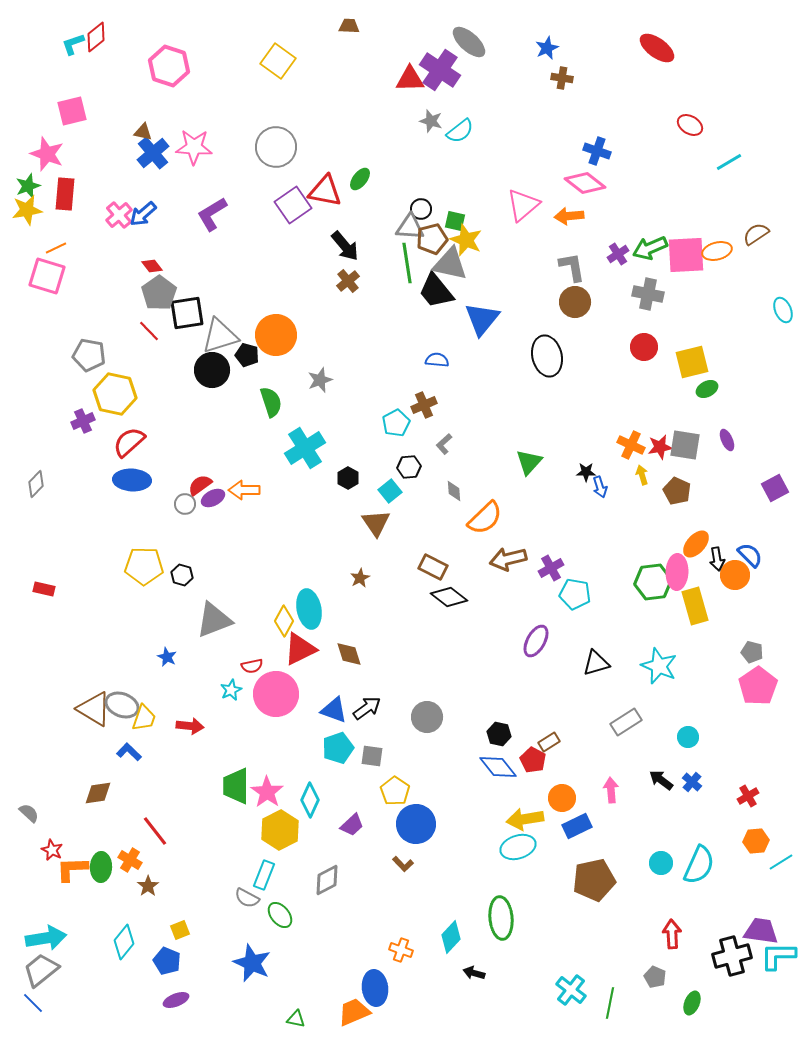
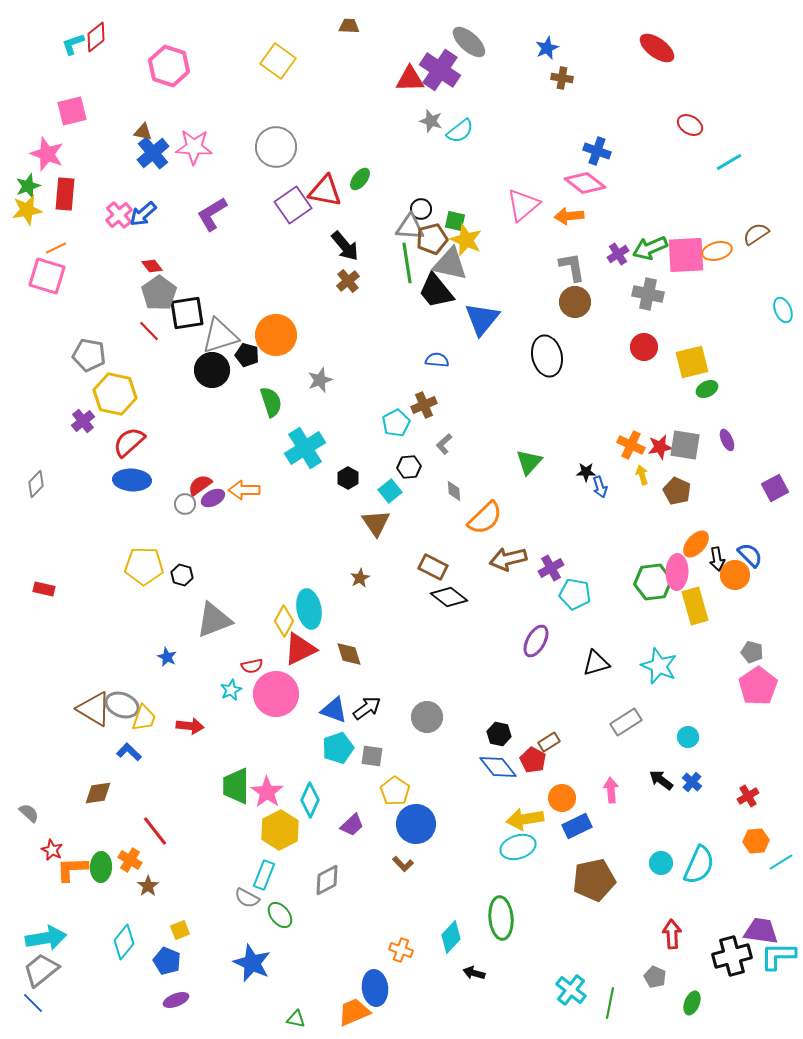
purple cross at (83, 421): rotated 15 degrees counterclockwise
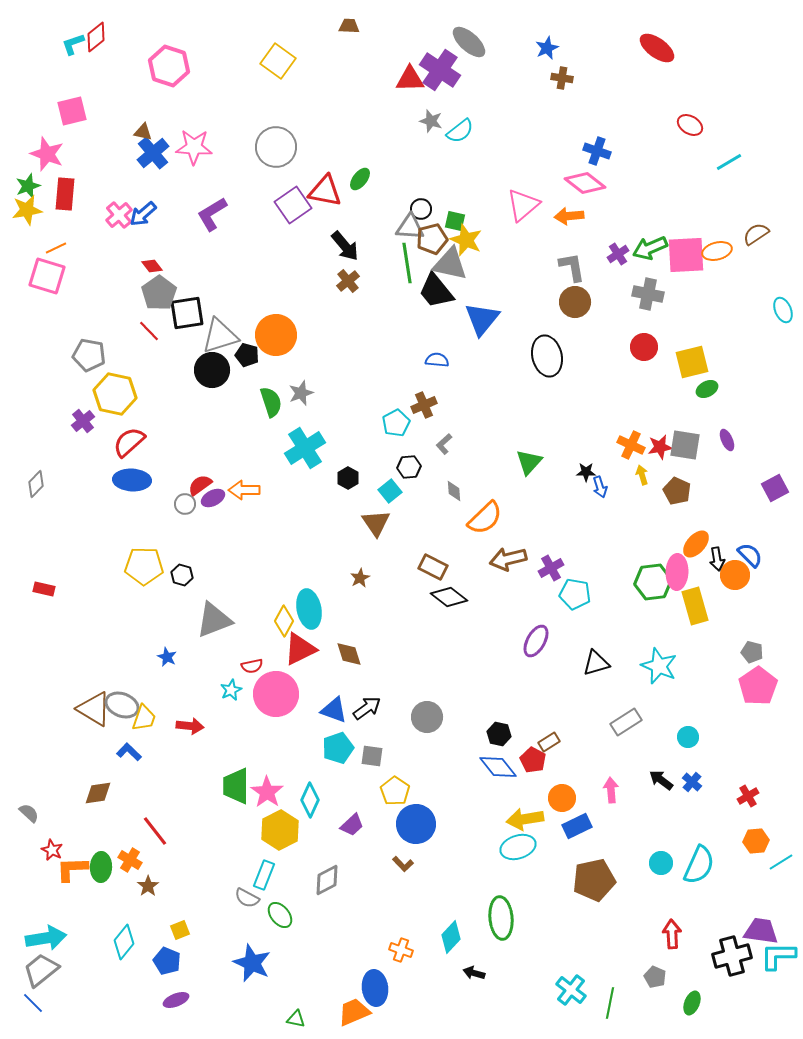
gray star at (320, 380): moved 19 px left, 13 px down
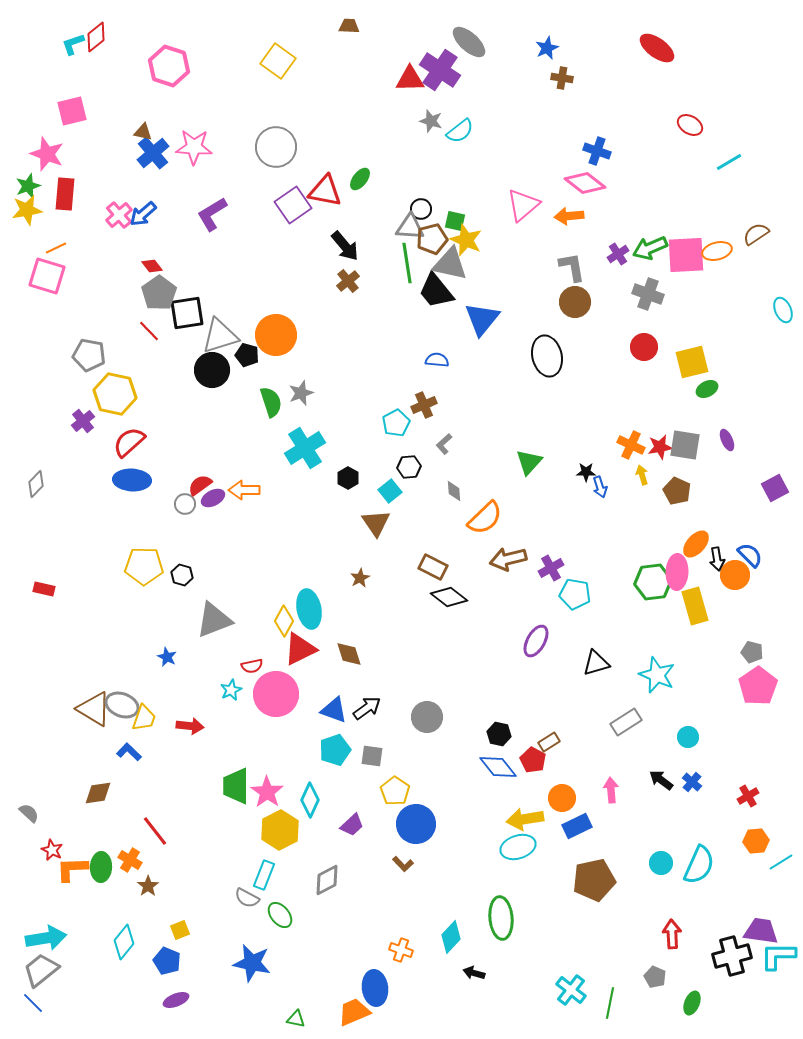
gray cross at (648, 294): rotated 8 degrees clockwise
cyan star at (659, 666): moved 2 px left, 9 px down
cyan pentagon at (338, 748): moved 3 px left, 2 px down
blue star at (252, 963): rotated 12 degrees counterclockwise
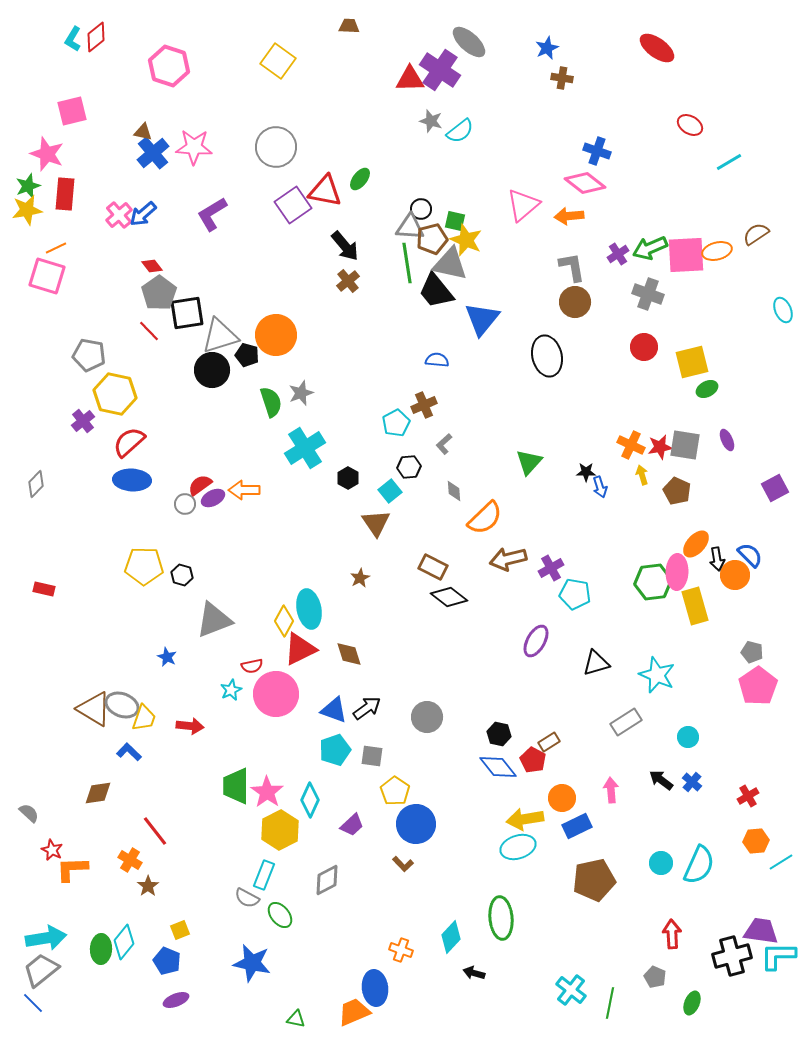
cyan L-shape at (73, 44): moved 5 px up; rotated 40 degrees counterclockwise
green ellipse at (101, 867): moved 82 px down
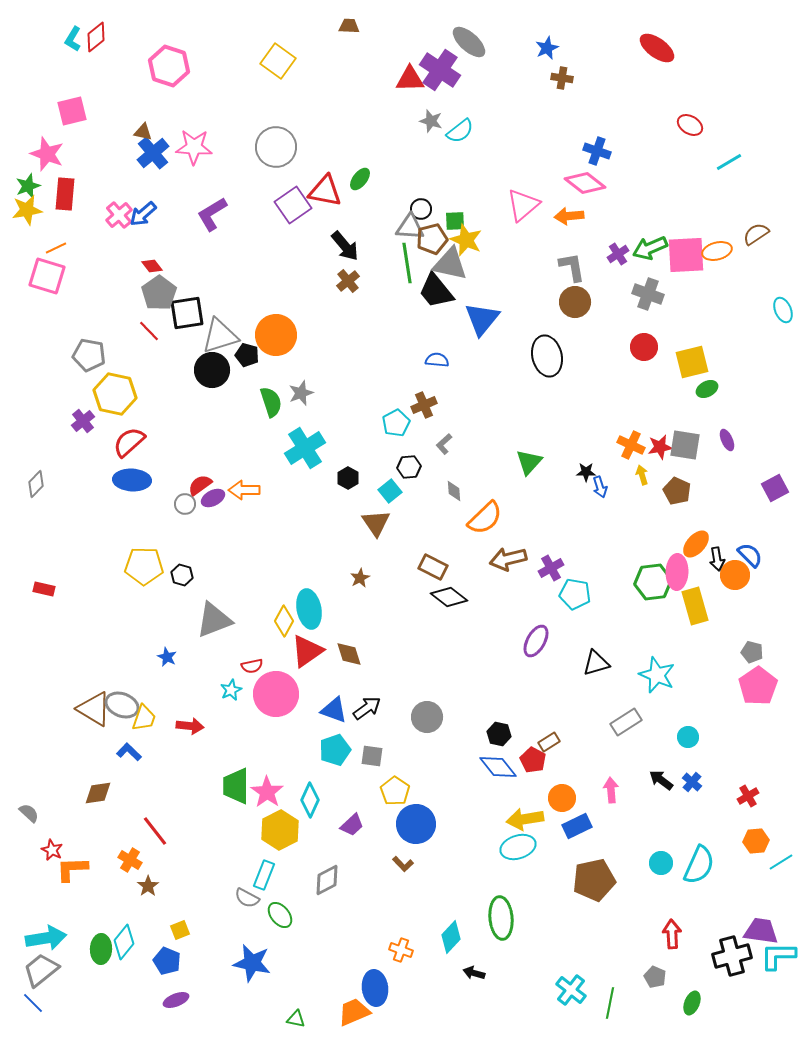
green square at (455, 221): rotated 15 degrees counterclockwise
red triangle at (300, 649): moved 7 px right, 2 px down; rotated 9 degrees counterclockwise
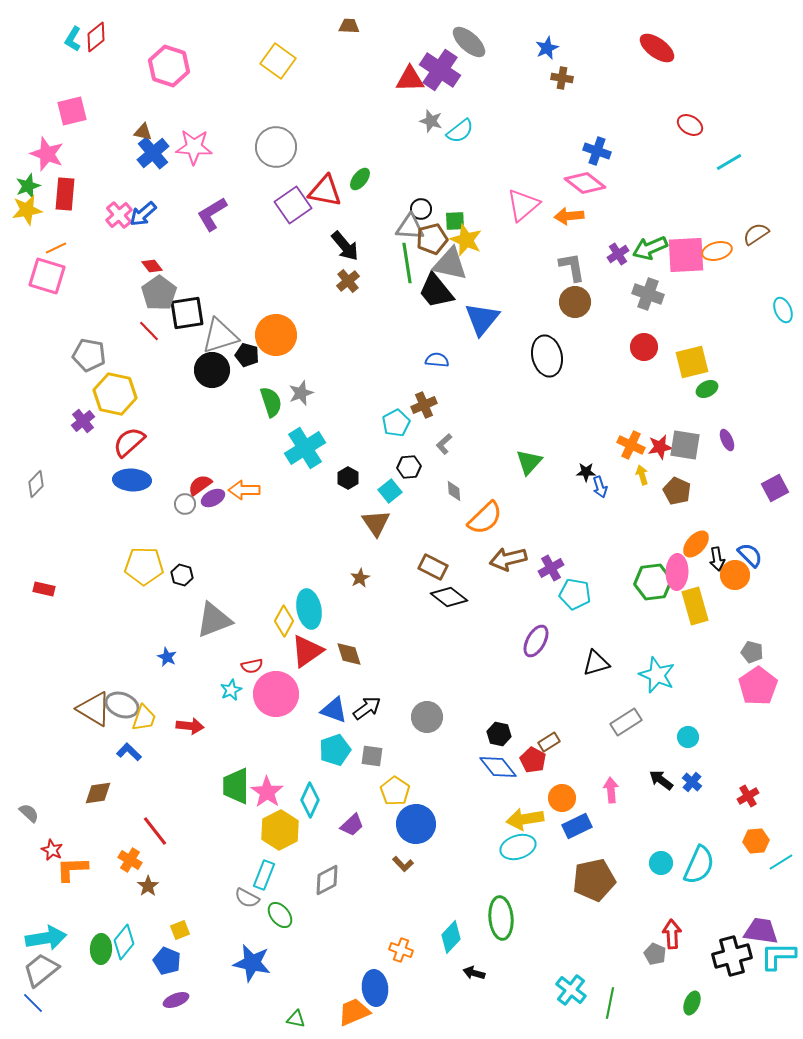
gray pentagon at (655, 977): moved 23 px up
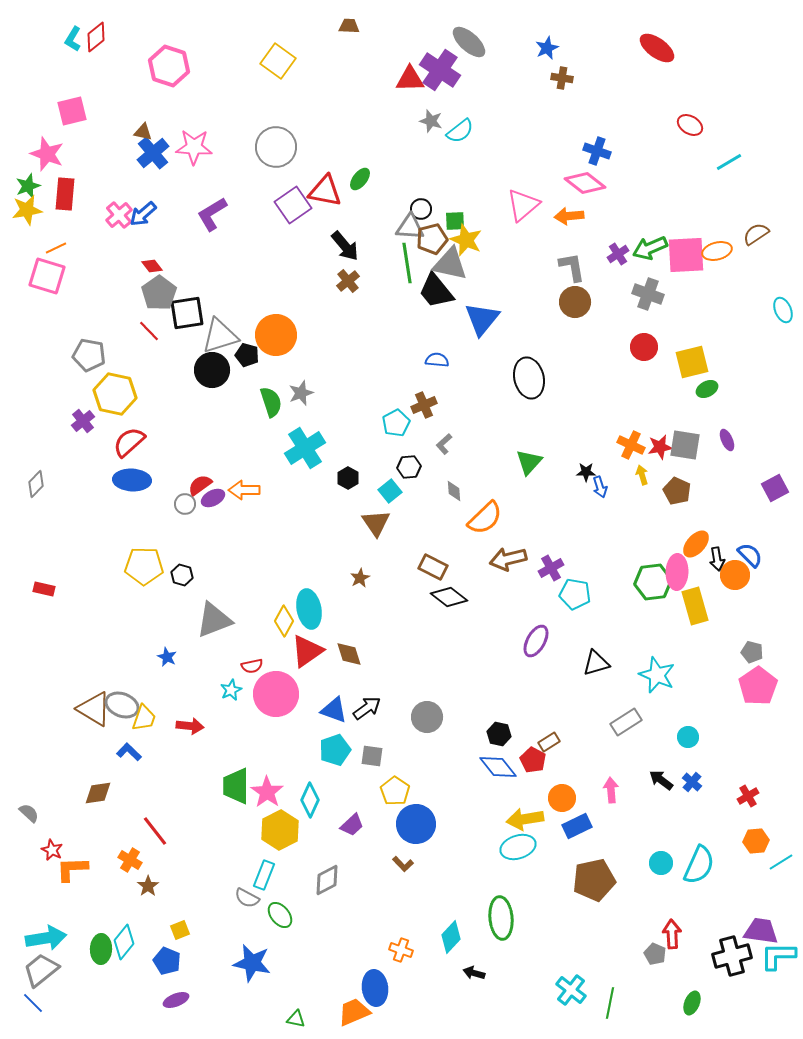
black ellipse at (547, 356): moved 18 px left, 22 px down
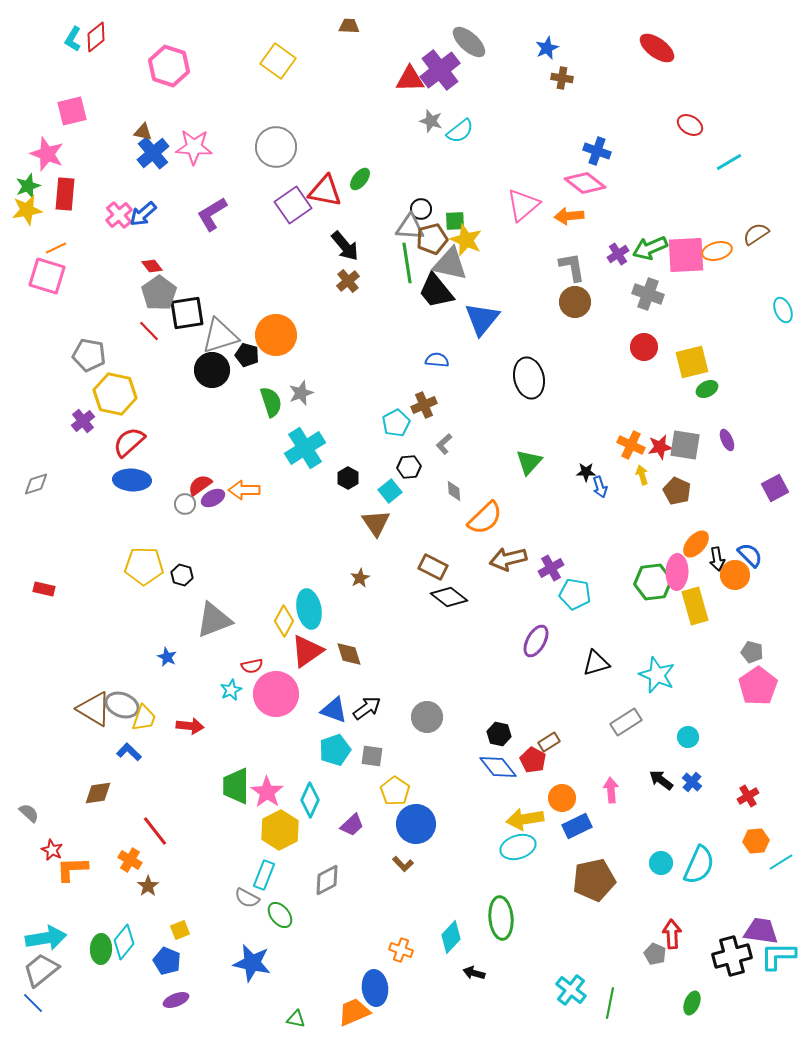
purple cross at (440, 70): rotated 18 degrees clockwise
gray diamond at (36, 484): rotated 28 degrees clockwise
